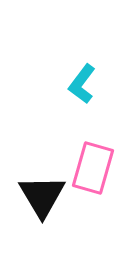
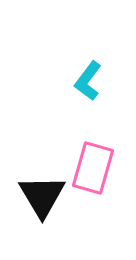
cyan L-shape: moved 6 px right, 3 px up
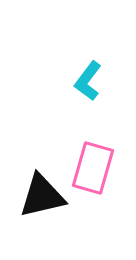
black triangle: rotated 48 degrees clockwise
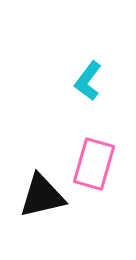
pink rectangle: moved 1 px right, 4 px up
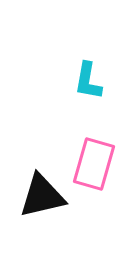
cyan L-shape: rotated 27 degrees counterclockwise
